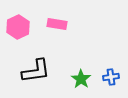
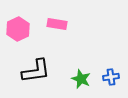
pink hexagon: moved 2 px down
green star: rotated 12 degrees counterclockwise
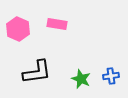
pink hexagon: rotated 10 degrees counterclockwise
black L-shape: moved 1 px right, 1 px down
blue cross: moved 1 px up
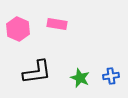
green star: moved 1 px left, 1 px up
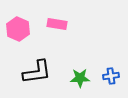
green star: rotated 24 degrees counterclockwise
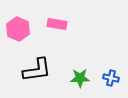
black L-shape: moved 2 px up
blue cross: moved 2 px down; rotated 21 degrees clockwise
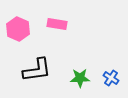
blue cross: rotated 21 degrees clockwise
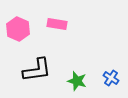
green star: moved 3 px left, 3 px down; rotated 18 degrees clockwise
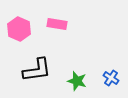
pink hexagon: moved 1 px right
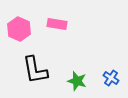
black L-shape: moved 2 px left; rotated 88 degrees clockwise
